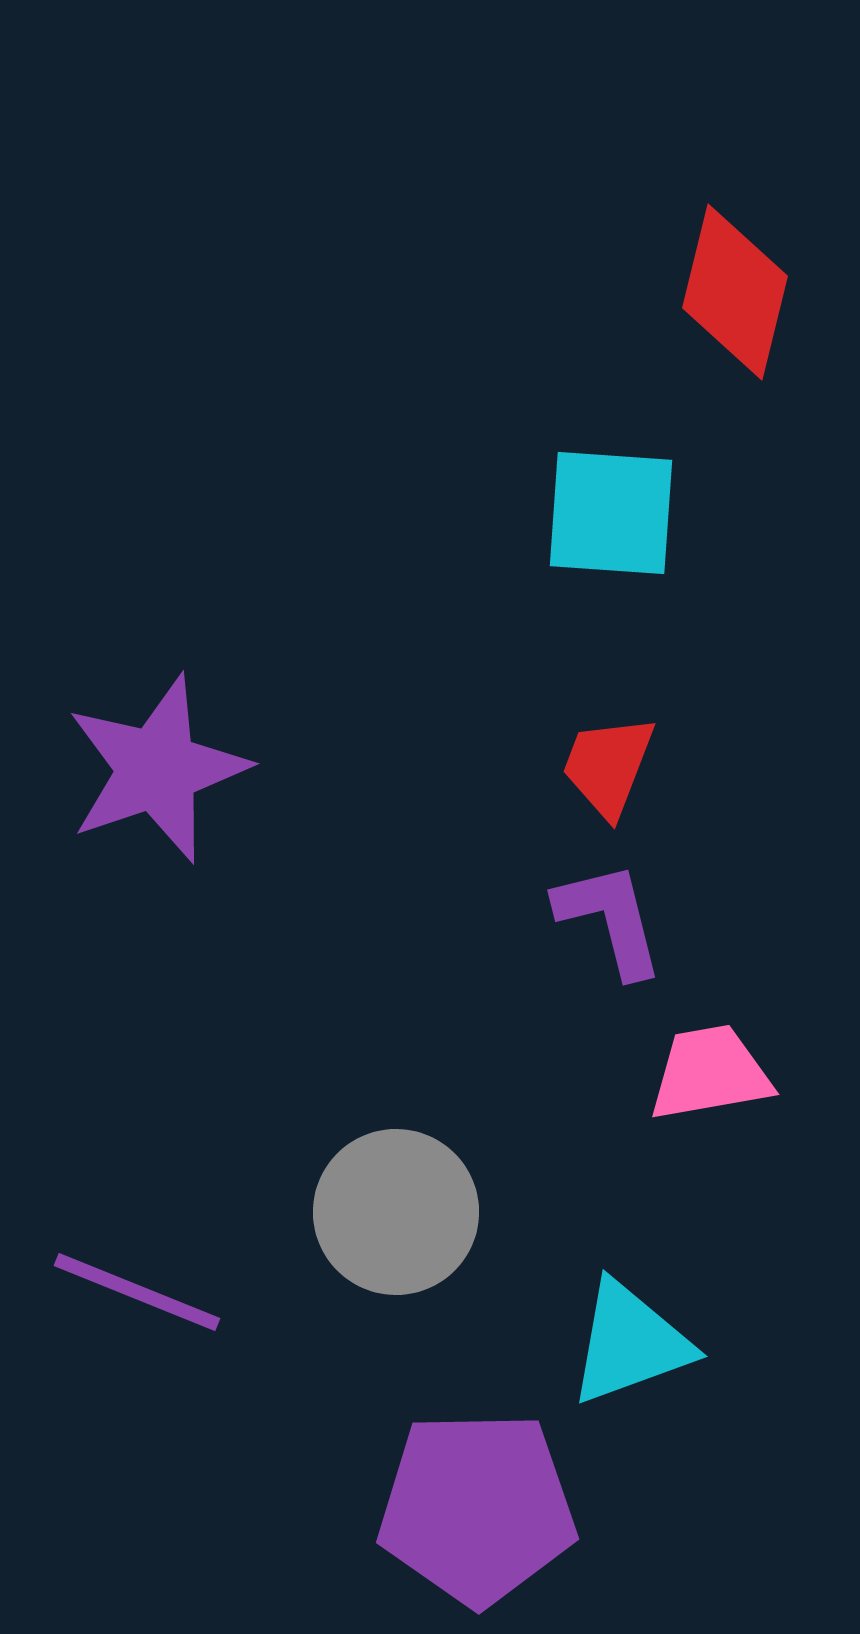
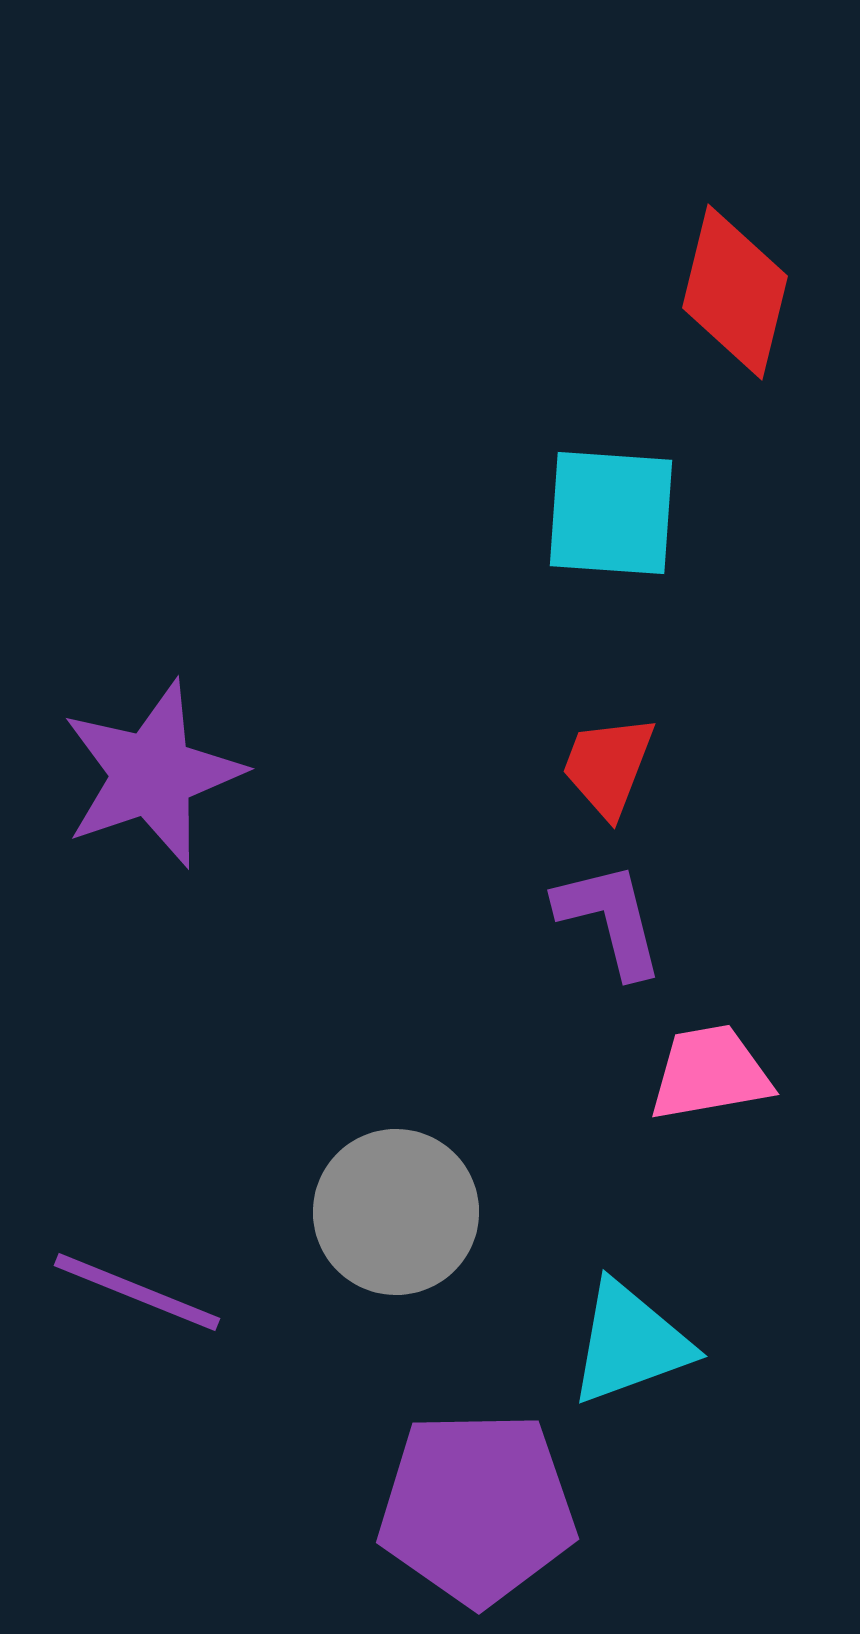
purple star: moved 5 px left, 5 px down
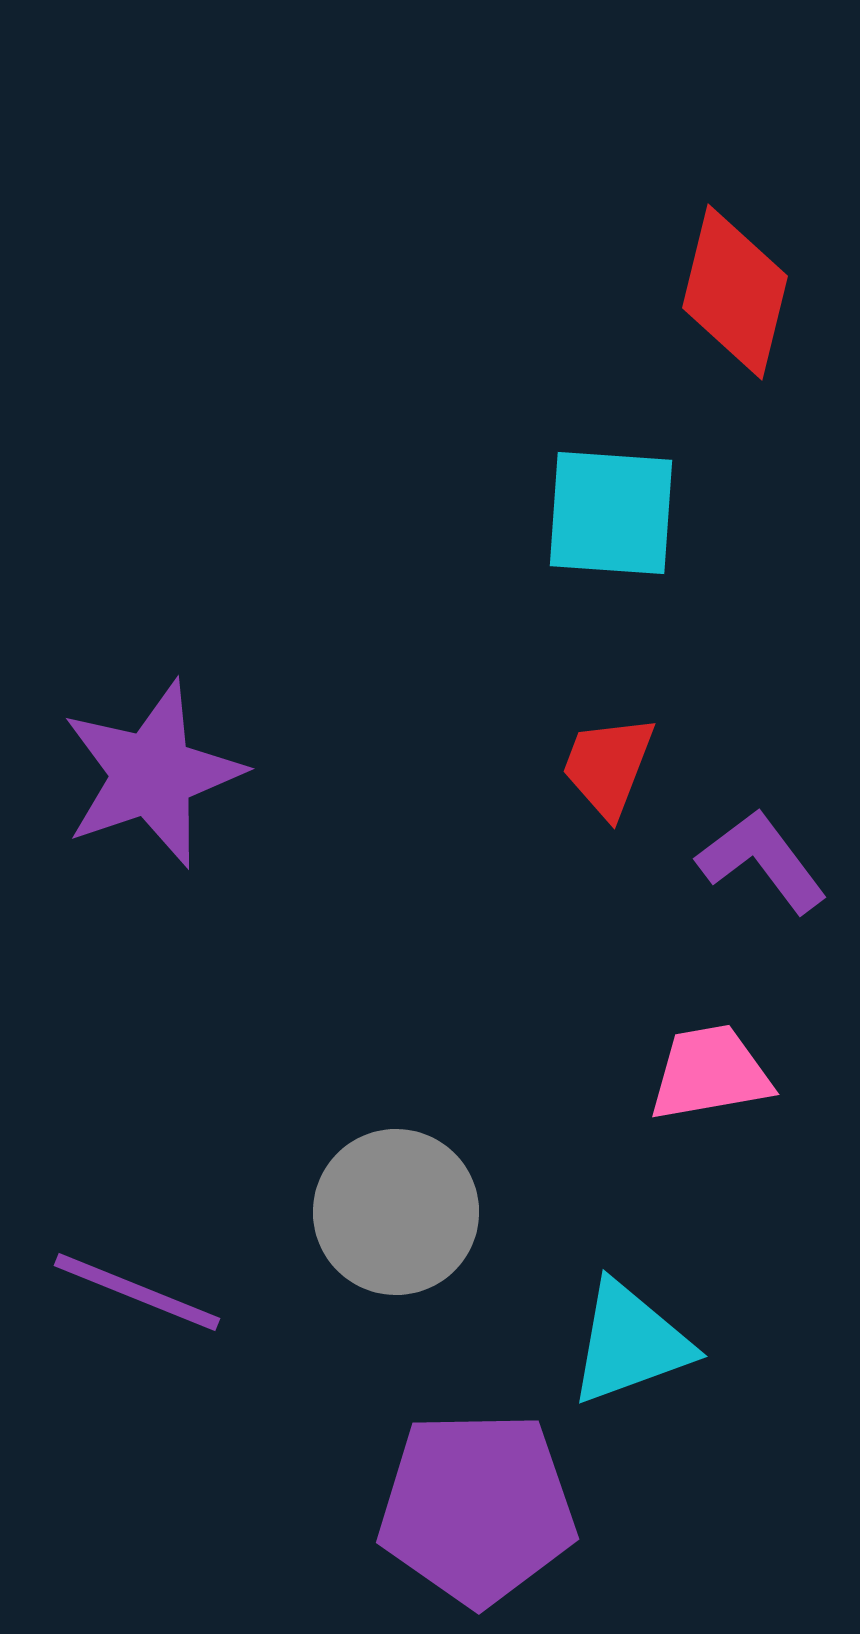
purple L-shape: moved 152 px right, 58 px up; rotated 23 degrees counterclockwise
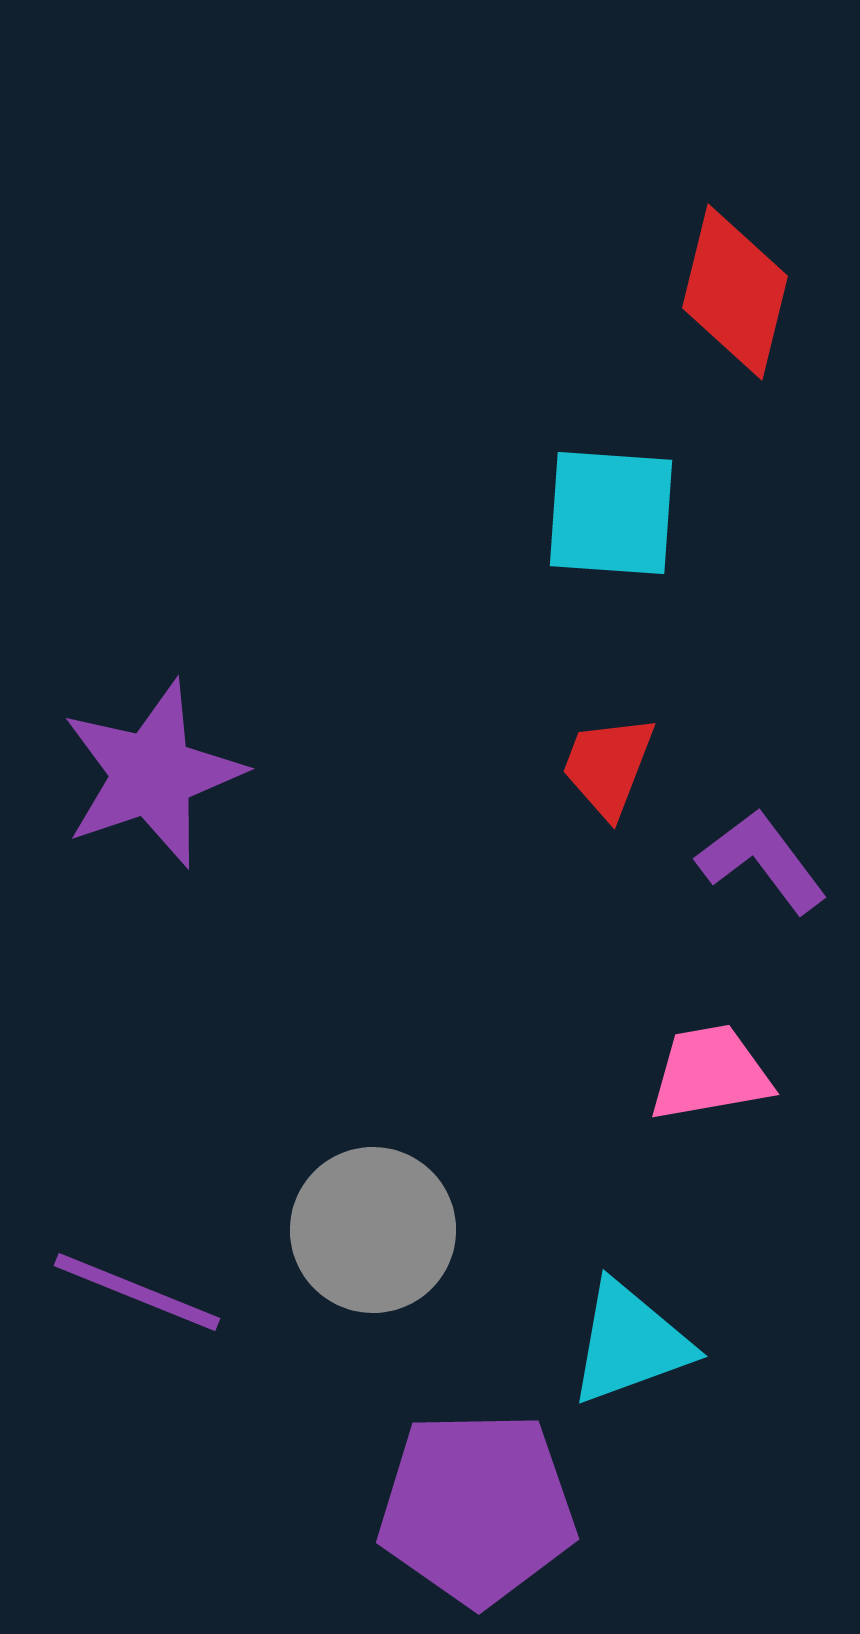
gray circle: moved 23 px left, 18 px down
